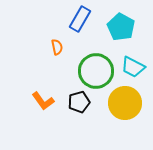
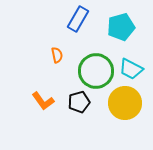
blue rectangle: moved 2 px left
cyan pentagon: rotated 28 degrees clockwise
orange semicircle: moved 8 px down
cyan trapezoid: moved 2 px left, 2 px down
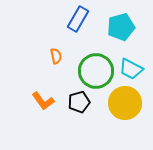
orange semicircle: moved 1 px left, 1 px down
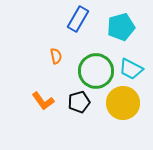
yellow circle: moved 2 px left
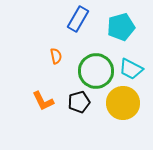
orange L-shape: rotated 10 degrees clockwise
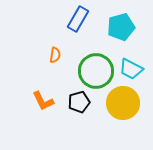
orange semicircle: moved 1 px left, 1 px up; rotated 21 degrees clockwise
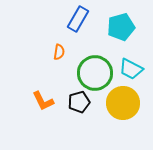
orange semicircle: moved 4 px right, 3 px up
green circle: moved 1 px left, 2 px down
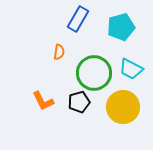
green circle: moved 1 px left
yellow circle: moved 4 px down
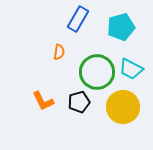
green circle: moved 3 px right, 1 px up
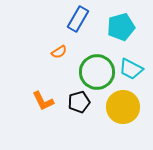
orange semicircle: rotated 49 degrees clockwise
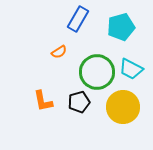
orange L-shape: rotated 15 degrees clockwise
